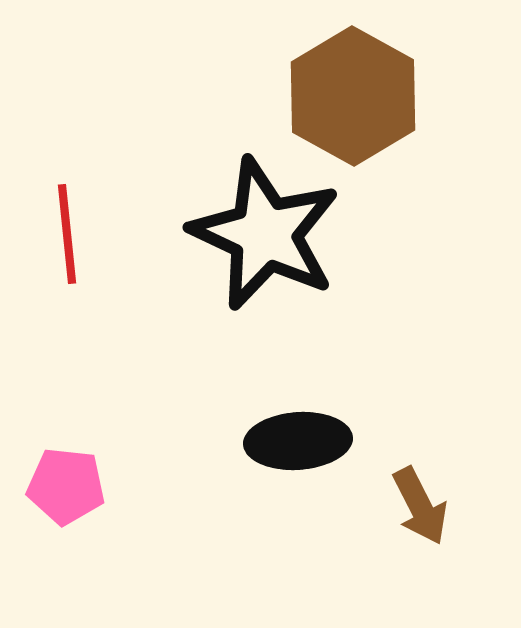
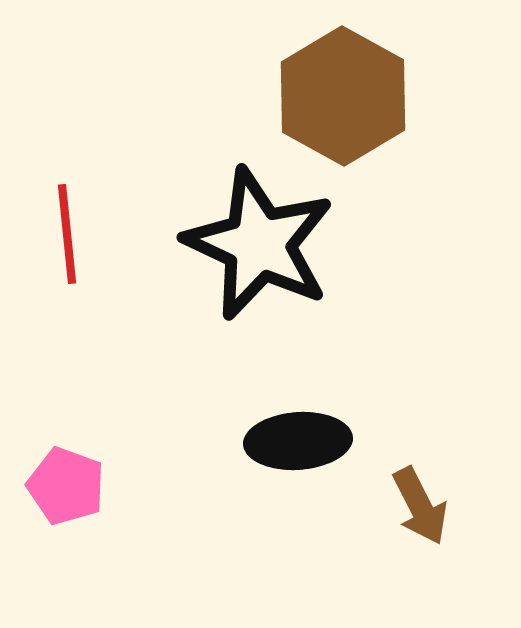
brown hexagon: moved 10 px left
black star: moved 6 px left, 10 px down
pink pentagon: rotated 14 degrees clockwise
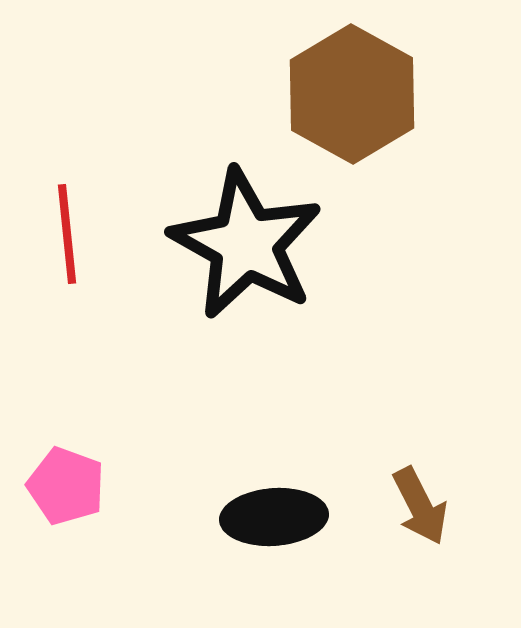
brown hexagon: moved 9 px right, 2 px up
black star: moved 13 px left; rotated 4 degrees clockwise
black ellipse: moved 24 px left, 76 px down
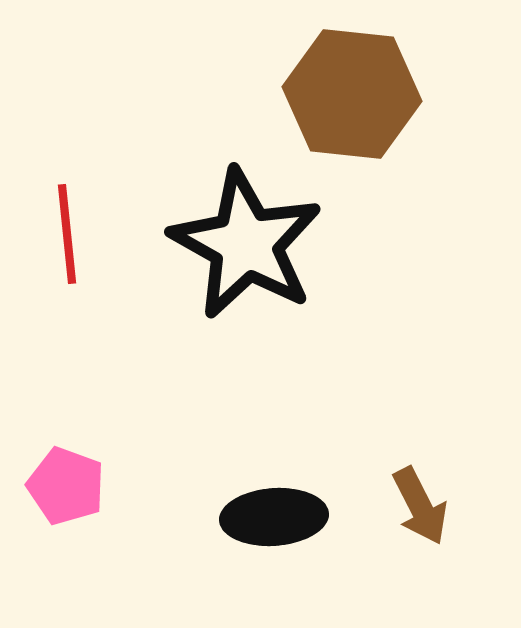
brown hexagon: rotated 23 degrees counterclockwise
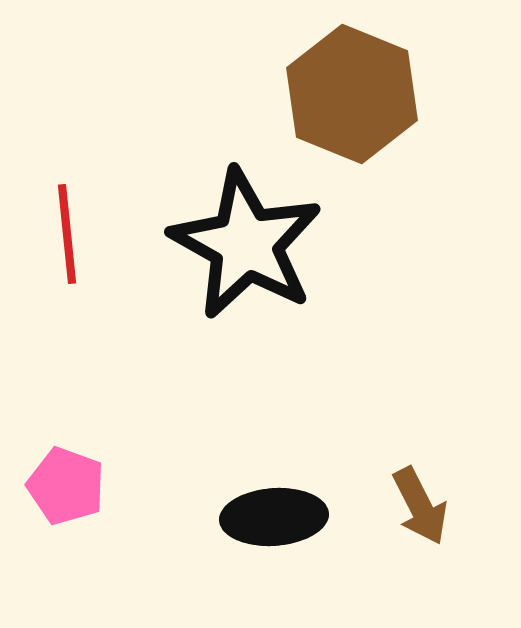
brown hexagon: rotated 16 degrees clockwise
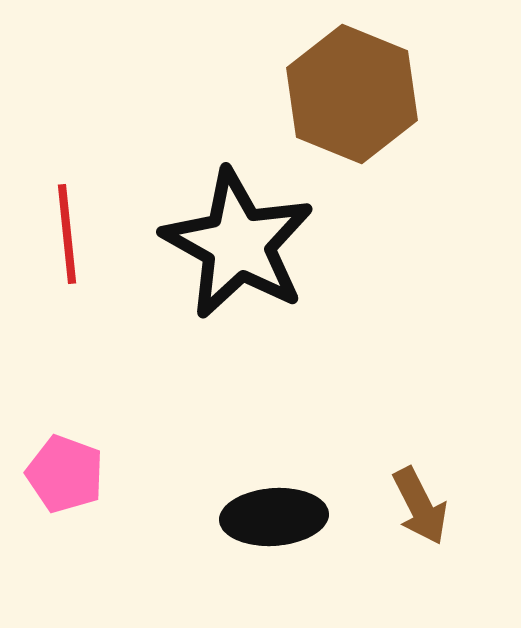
black star: moved 8 px left
pink pentagon: moved 1 px left, 12 px up
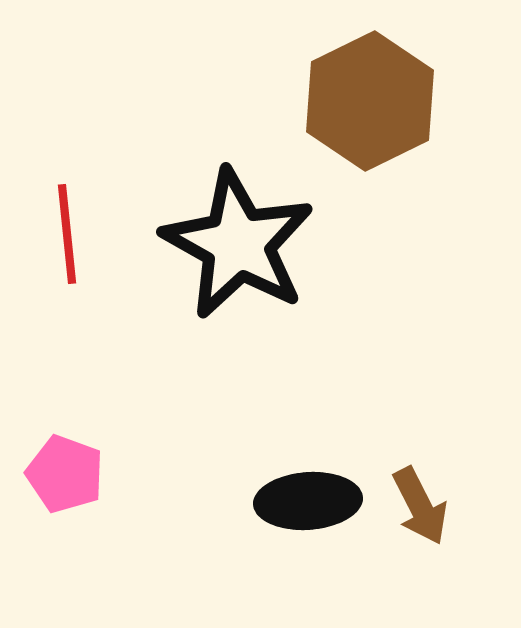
brown hexagon: moved 18 px right, 7 px down; rotated 12 degrees clockwise
black ellipse: moved 34 px right, 16 px up
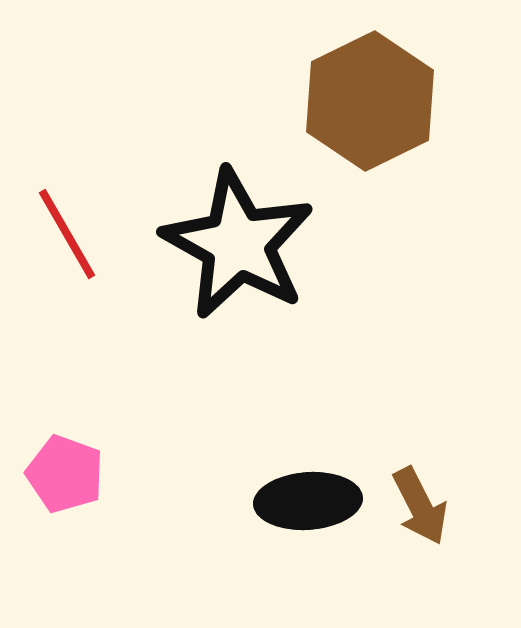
red line: rotated 24 degrees counterclockwise
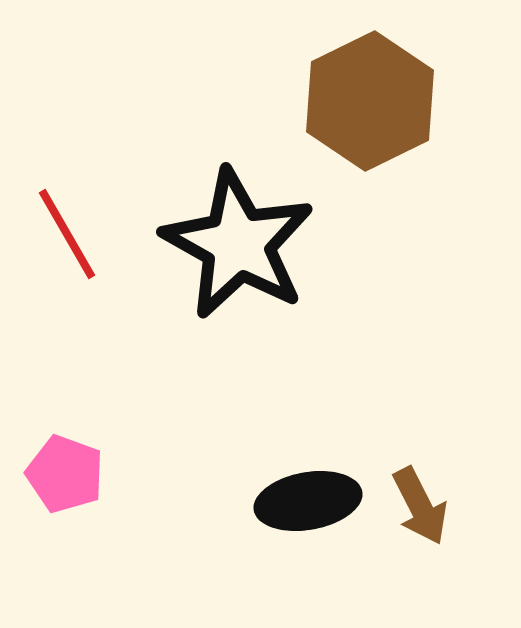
black ellipse: rotated 6 degrees counterclockwise
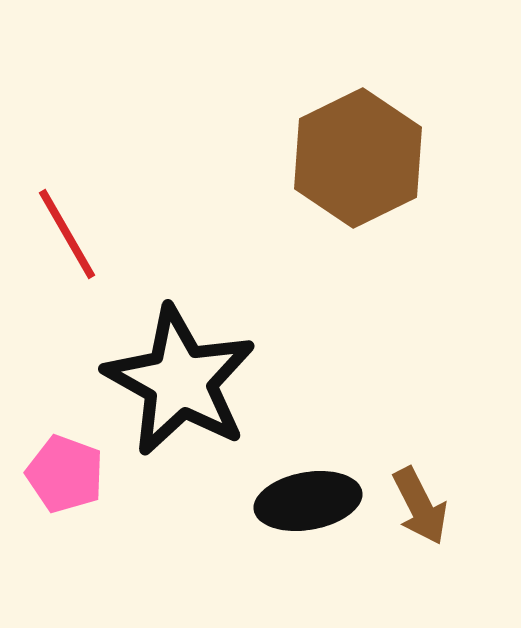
brown hexagon: moved 12 px left, 57 px down
black star: moved 58 px left, 137 px down
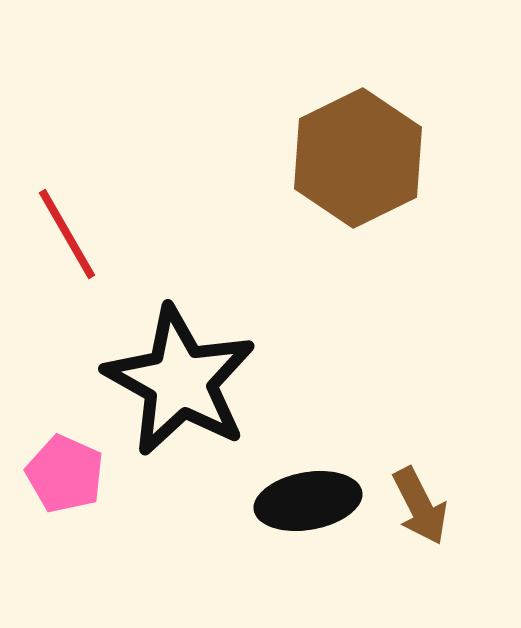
pink pentagon: rotated 4 degrees clockwise
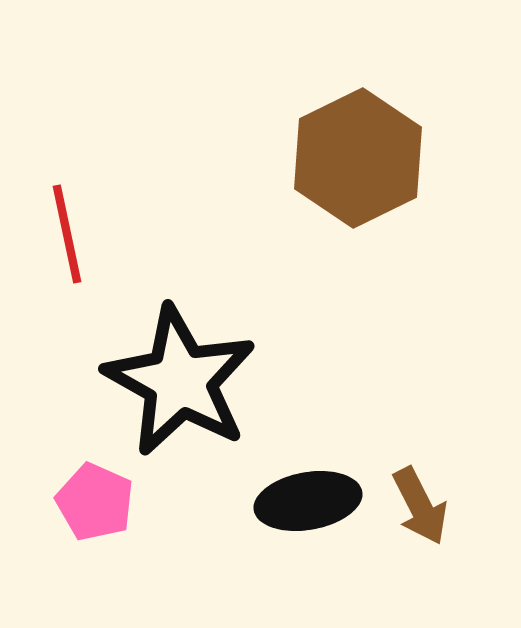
red line: rotated 18 degrees clockwise
pink pentagon: moved 30 px right, 28 px down
